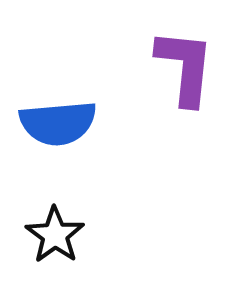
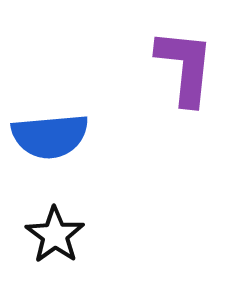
blue semicircle: moved 8 px left, 13 px down
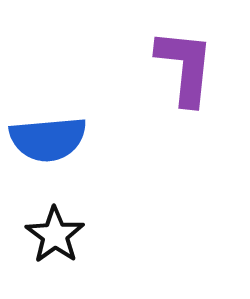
blue semicircle: moved 2 px left, 3 px down
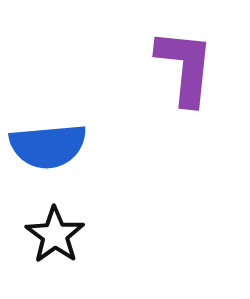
blue semicircle: moved 7 px down
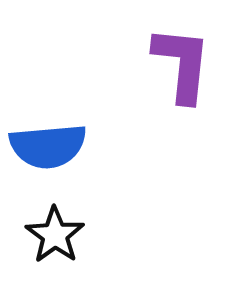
purple L-shape: moved 3 px left, 3 px up
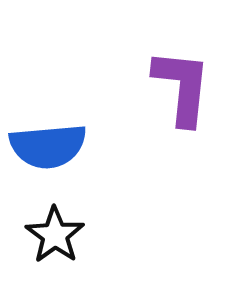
purple L-shape: moved 23 px down
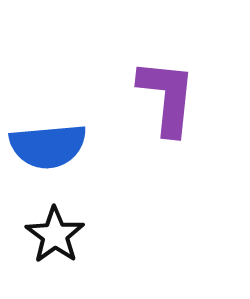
purple L-shape: moved 15 px left, 10 px down
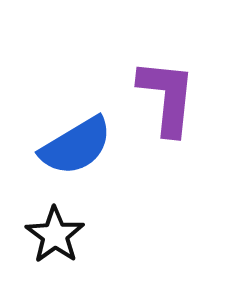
blue semicircle: moved 28 px right; rotated 26 degrees counterclockwise
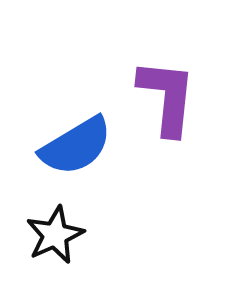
black star: rotated 12 degrees clockwise
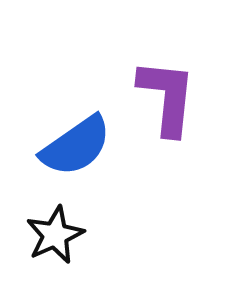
blue semicircle: rotated 4 degrees counterclockwise
